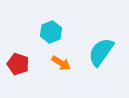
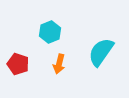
cyan hexagon: moved 1 px left
orange arrow: moved 2 px left, 1 px down; rotated 72 degrees clockwise
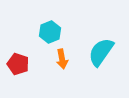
orange arrow: moved 3 px right, 5 px up; rotated 24 degrees counterclockwise
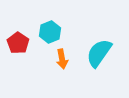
cyan semicircle: moved 2 px left, 1 px down
red pentagon: moved 21 px up; rotated 15 degrees clockwise
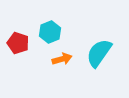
red pentagon: rotated 15 degrees counterclockwise
orange arrow: rotated 96 degrees counterclockwise
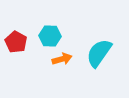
cyan hexagon: moved 4 px down; rotated 25 degrees clockwise
red pentagon: moved 2 px left, 1 px up; rotated 10 degrees clockwise
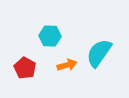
red pentagon: moved 9 px right, 26 px down
orange arrow: moved 5 px right, 6 px down
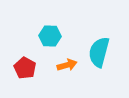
cyan semicircle: moved 1 px up; rotated 20 degrees counterclockwise
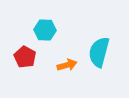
cyan hexagon: moved 5 px left, 6 px up
red pentagon: moved 11 px up
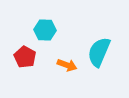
cyan semicircle: rotated 8 degrees clockwise
orange arrow: rotated 36 degrees clockwise
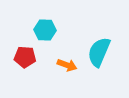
red pentagon: rotated 25 degrees counterclockwise
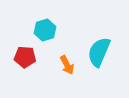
cyan hexagon: rotated 20 degrees counterclockwise
orange arrow: rotated 42 degrees clockwise
